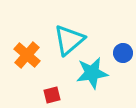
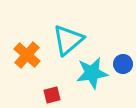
cyan triangle: moved 1 px left
blue circle: moved 11 px down
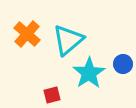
orange cross: moved 21 px up
cyan star: moved 3 px left; rotated 24 degrees counterclockwise
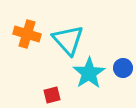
orange cross: rotated 24 degrees counterclockwise
cyan triangle: rotated 32 degrees counterclockwise
blue circle: moved 4 px down
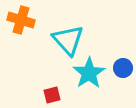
orange cross: moved 6 px left, 14 px up
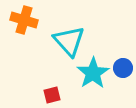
orange cross: moved 3 px right
cyan triangle: moved 1 px right, 1 px down
cyan star: moved 4 px right
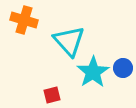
cyan star: moved 1 px up
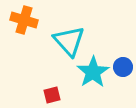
blue circle: moved 1 px up
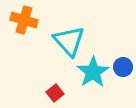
red square: moved 3 px right, 2 px up; rotated 24 degrees counterclockwise
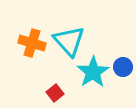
orange cross: moved 8 px right, 23 px down
